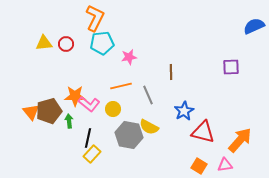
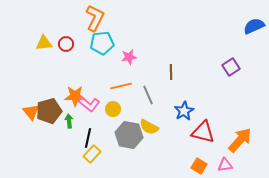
purple square: rotated 30 degrees counterclockwise
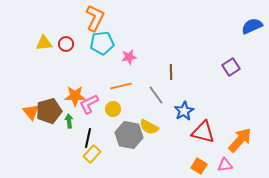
blue semicircle: moved 2 px left
gray line: moved 8 px right; rotated 12 degrees counterclockwise
pink L-shape: rotated 115 degrees clockwise
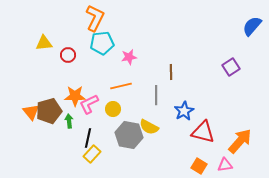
blue semicircle: rotated 25 degrees counterclockwise
red circle: moved 2 px right, 11 px down
gray line: rotated 36 degrees clockwise
orange arrow: moved 1 px down
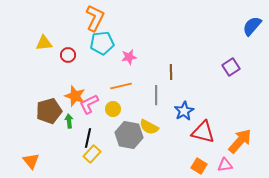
orange star: rotated 20 degrees clockwise
orange triangle: moved 49 px down
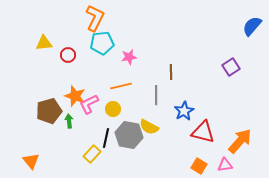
black line: moved 18 px right
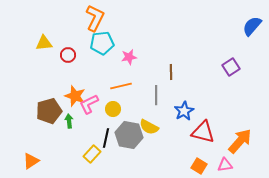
orange triangle: rotated 36 degrees clockwise
